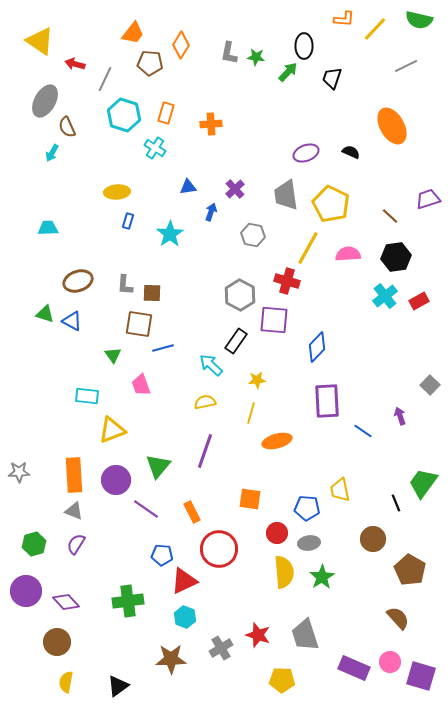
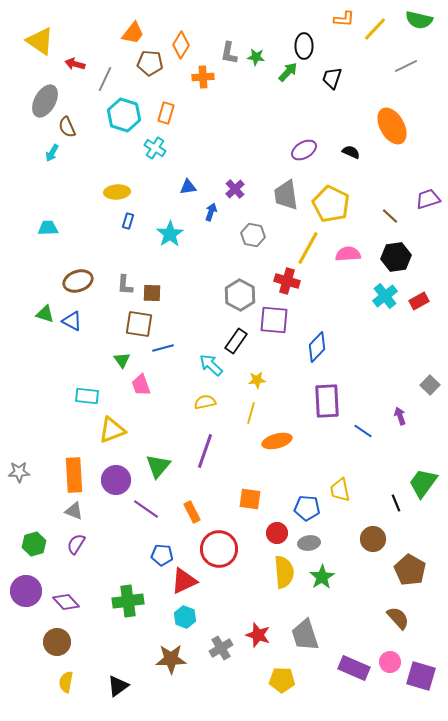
orange cross at (211, 124): moved 8 px left, 47 px up
purple ellipse at (306, 153): moved 2 px left, 3 px up; rotated 10 degrees counterclockwise
green triangle at (113, 355): moved 9 px right, 5 px down
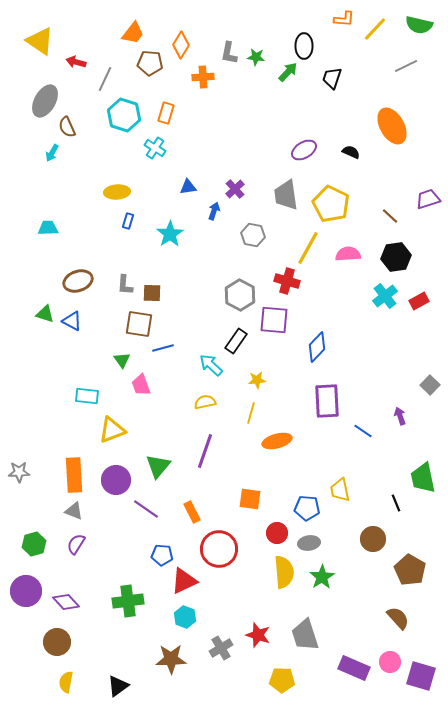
green semicircle at (419, 20): moved 5 px down
red arrow at (75, 64): moved 1 px right, 2 px up
blue arrow at (211, 212): moved 3 px right, 1 px up
green trapezoid at (423, 483): moved 5 px up; rotated 48 degrees counterclockwise
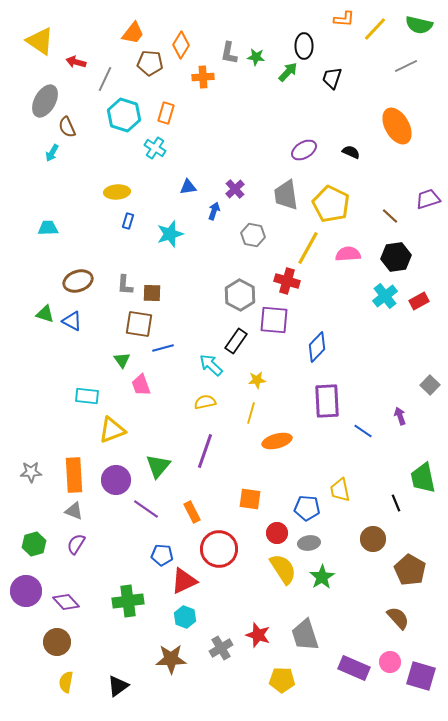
orange ellipse at (392, 126): moved 5 px right
cyan star at (170, 234): rotated 16 degrees clockwise
gray star at (19, 472): moved 12 px right
yellow semicircle at (284, 572): moved 1 px left, 3 px up; rotated 28 degrees counterclockwise
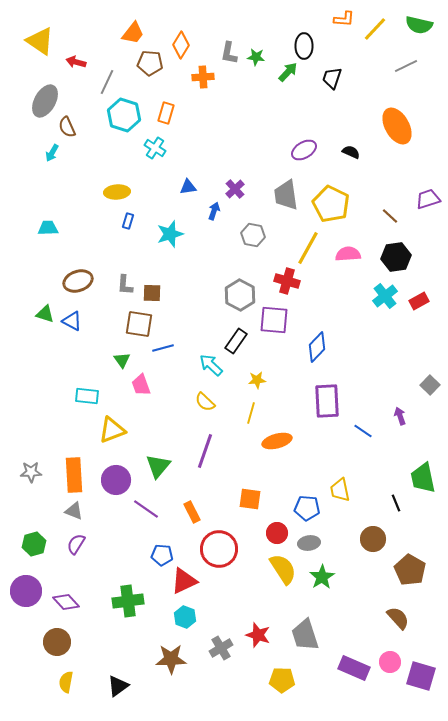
gray line at (105, 79): moved 2 px right, 3 px down
yellow semicircle at (205, 402): rotated 125 degrees counterclockwise
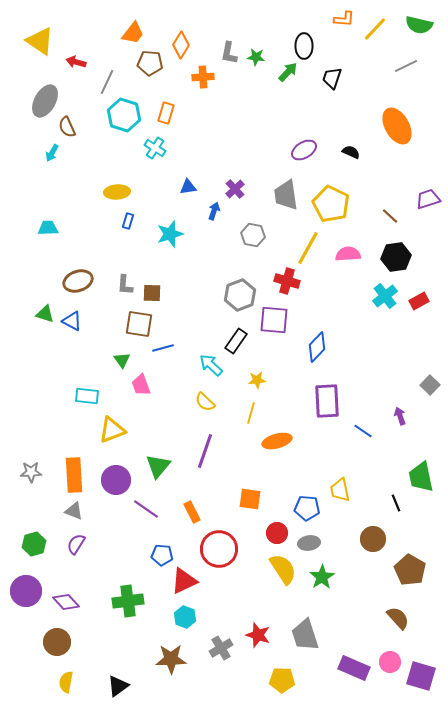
gray hexagon at (240, 295): rotated 12 degrees clockwise
green trapezoid at (423, 478): moved 2 px left, 1 px up
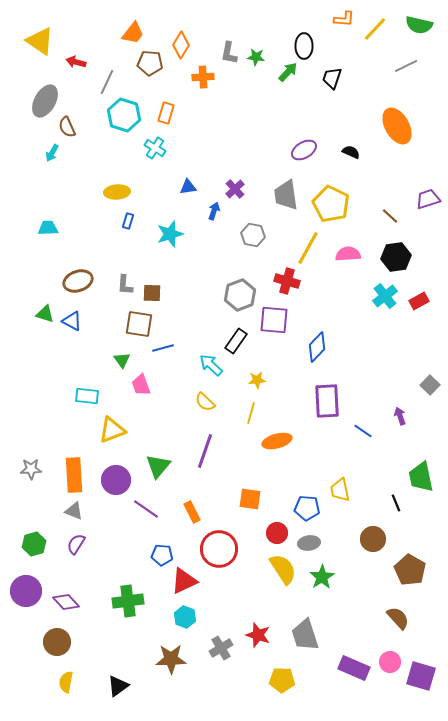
gray star at (31, 472): moved 3 px up
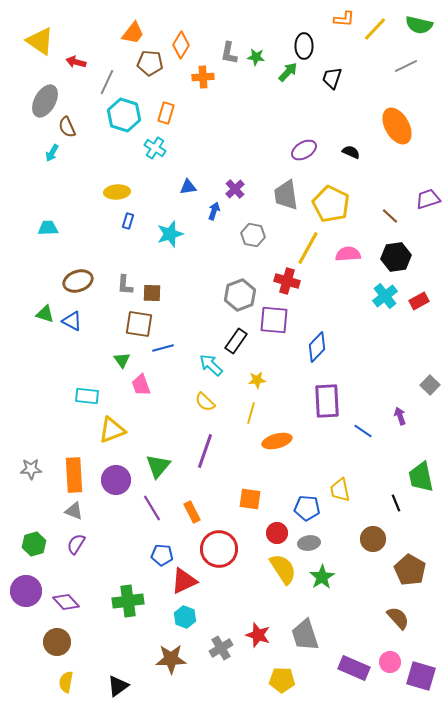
purple line at (146, 509): moved 6 px right, 1 px up; rotated 24 degrees clockwise
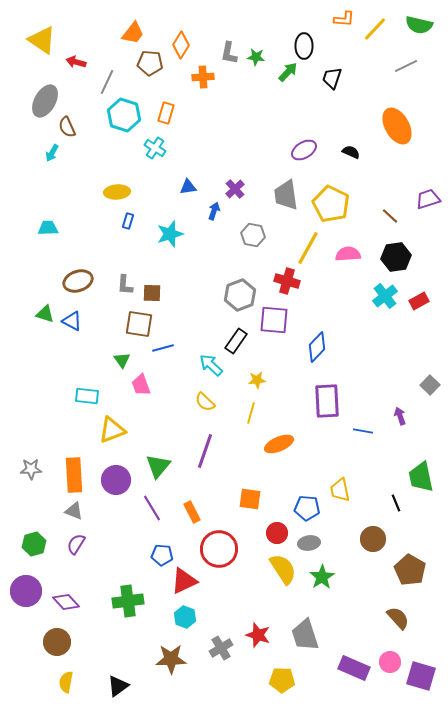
yellow triangle at (40, 41): moved 2 px right, 1 px up
blue line at (363, 431): rotated 24 degrees counterclockwise
orange ellipse at (277, 441): moved 2 px right, 3 px down; rotated 8 degrees counterclockwise
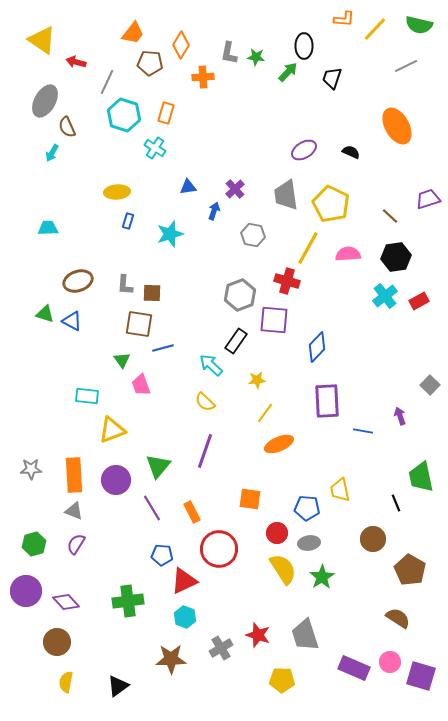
yellow line at (251, 413): moved 14 px right; rotated 20 degrees clockwise
brown semicircle at (398, 618): rotated 15 degrees counterclockwise
